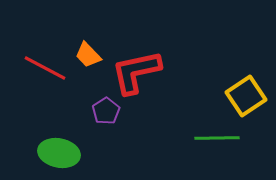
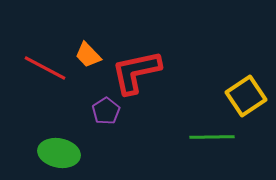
green line: moved 5 px left, 1 px up
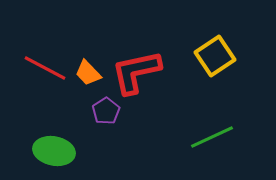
orange trapezoid: moved 18 px down
yellow square: moved 31 px left, 40 px up
green line: rotated 24 degrees counterclockwise
green ellipse: moved 5 px left, 2 px up
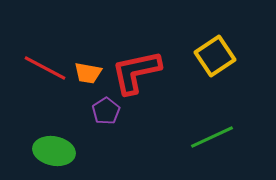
orange trapezoid: rotated 36 degrees counterclockwise
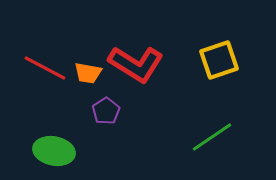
yellow square: moved 4 px right, 4 px down; rotated 15 degrees clockwise
red L-shape: moved 8 px up; rotated 136 degrees counterclockwise
green line: rotated 9 degrees counterclockwise
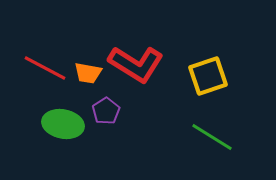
yellow square: moved 11 px left, 16 px down
green line: rotated 66 degrees clockwise
green ellipse: moved 9 px right, 27 px up
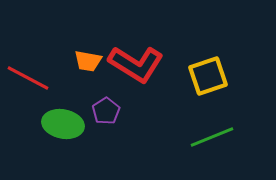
red line: moved 17 px left, 10 px down
orange trapezoid: moved 12 px up
green line: rotated 54 degrees counterclockwise
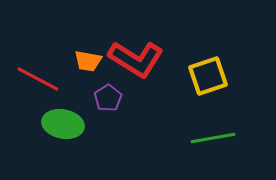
red L-shape: moved 5 px up
red line: moved 10 px right, 1 px down
purple pentagon: moved 2 px right, 13 px up
green line: moved 1 px right, 1 px down; rotated 12 degrees clockwise
